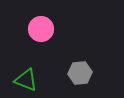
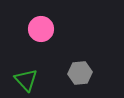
green triangle: rotated 25 degrees clockwise
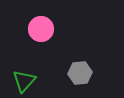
green triangle: moved 2 px left, 1 px down; rotated 25 degrees clockwise
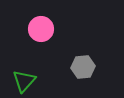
gray hexagon: moved 3 px right, 6 px up
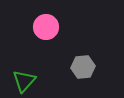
pink circle: moved 5 px right, 2 px up
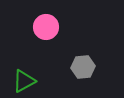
green triangle: rotated 20 degrees clockwise
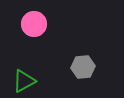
pink circle: moved 12 px left, 3 px up
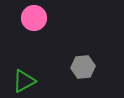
pink circle: moved 6 px up
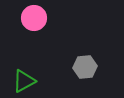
gray hexagon: moved 2 px right
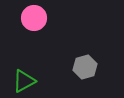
gray hexagon: rotated 10 degrees counterclockwise
